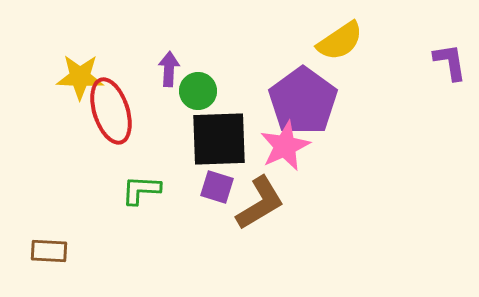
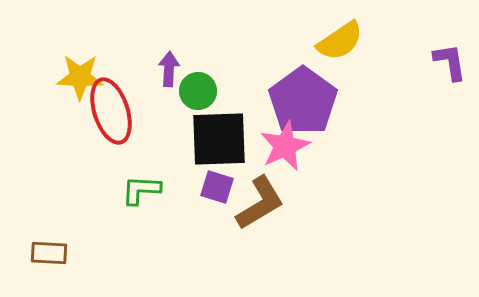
brown rectangle: moved 2 px down
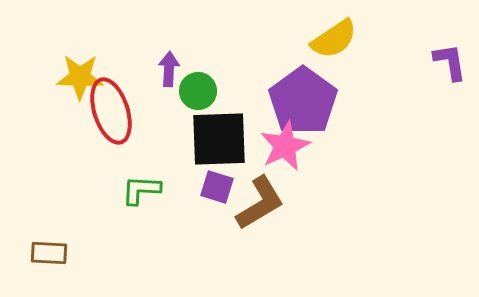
yellow semicircle: moved 6 px left, 2 px up
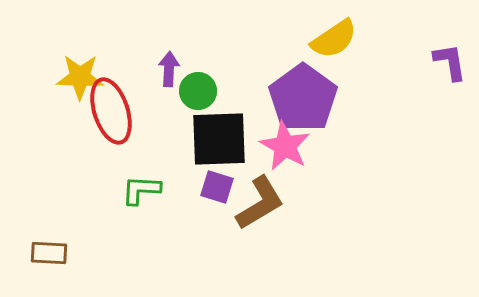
purple pentagon: moved 3 px up
pink star: rotated 18 degrees counterclockwise
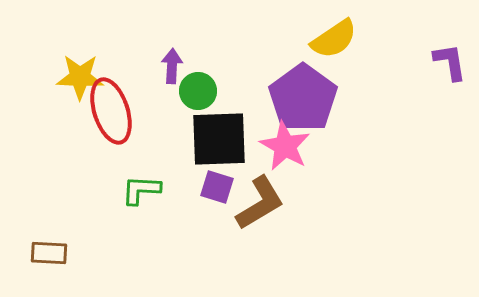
purple arrow: moved 3 px right, 3 px up
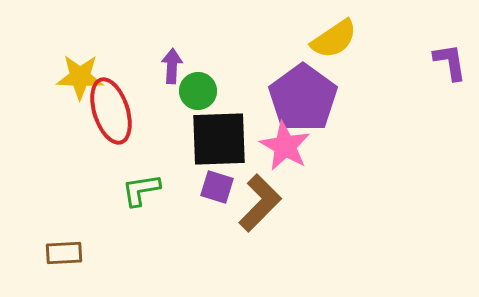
green L-shape: rotated 12 degrees counterclockwise
brown L-shape: rotated 14 degrees counterclockwise
brown rectangle: moved 15 px right; rotated 6 degrees counterclockwise
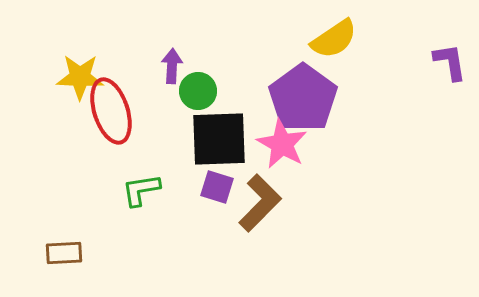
pink star: moved 3 px left, 2 px up
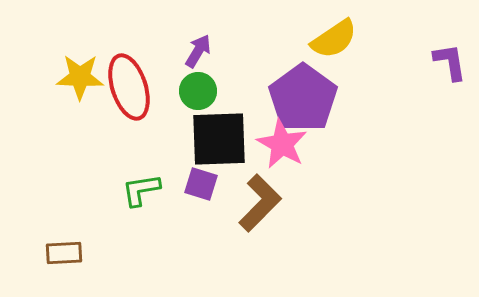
purple arrow: moved 26 px right, 15 px up; rotated 28 degrees clockwise
red ellipse: moved 18 px right, 24 px up
purple square: moved 16 px left, 3 px up
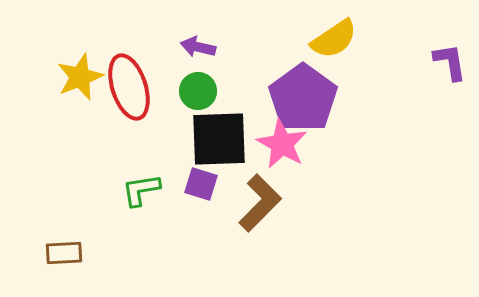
purple arrow: moved 4 px up; rotated 108 degrees counterclockwise
yellow star: rotated 24 degrees counterclockwise
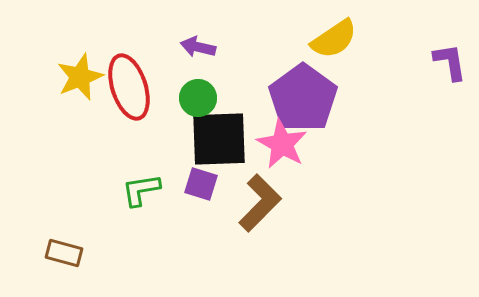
green circle: moved 7 px down
brown rectangle: rotated 18 degrees clockwise
